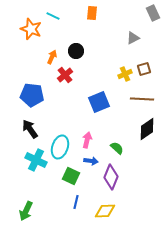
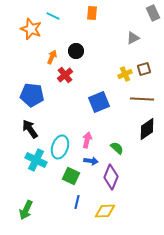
blue line: moved 1 px right
green arrow: moved 1 px up
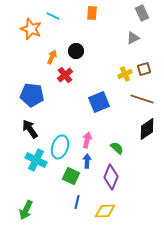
gray rectangle: moved 11 px left
brown line: rotated 15 degrees clockwise
blue arrow: moved 4 px left; rotated 96 degrees counterclockwise
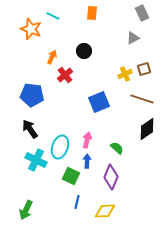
black circle: moved 8 px right
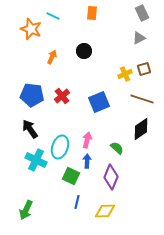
gray triangle: moved 6 px right
red cross: moved 3 px left, 21 px down
black diamond: moved 6 px left
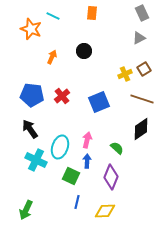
brown square: rotated 16 degrees counterclockwise
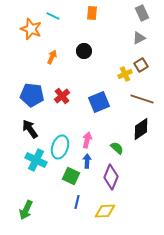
brown square: moved 3 px left, 4 px up
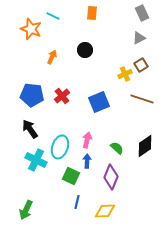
black circle: moved 1 px right, 1 px up
black diamond: moved 4 px right, 17 px down
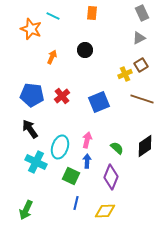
cyan cross: moved 2 px down
blue line: moved 1 px left, 1 px down
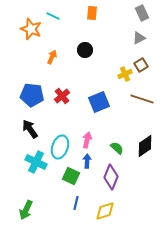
yellow diamond: rotated 15 degrees counterclockwise
